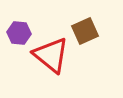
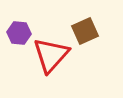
red triangle: rotated 33 degrees clockwise
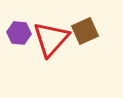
red triangle: moved 16 px up
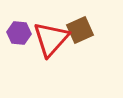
brown square: moved 5 px left, 1 px up
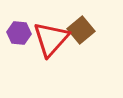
brown square: moved 1 px right; rotated 16 degrees counterclockwise
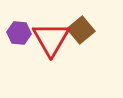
red triangle: rotated 12 degrees counterclockwise
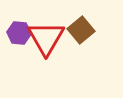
red triangle: moved 5 px left, 1 px up
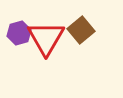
purple hexagon: rotated 20 degrees counterclockwise
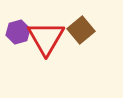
purple hexagon: moved 1 px left, 1 px up
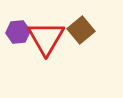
purple hexagon: rotated 10 degrees clockwise
